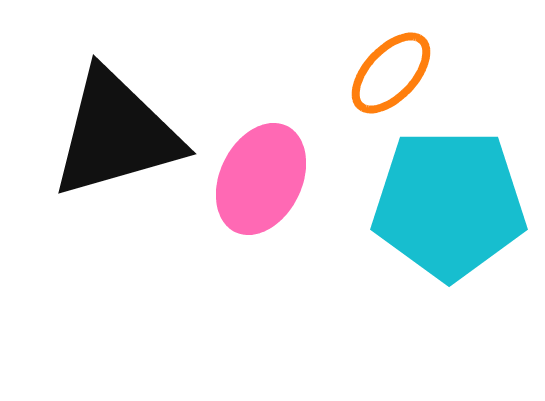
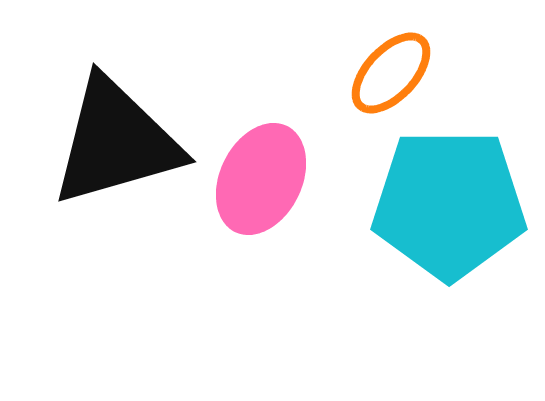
black triangle: moved 8 px down
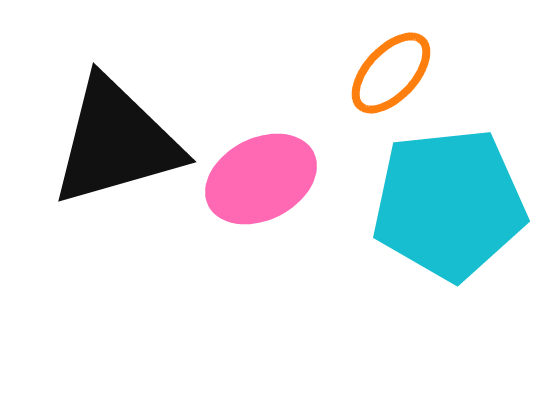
pink ellipse: rotated 37 degrees clockwise
cyan pentagon: rotated 6 degrees counterclockwise
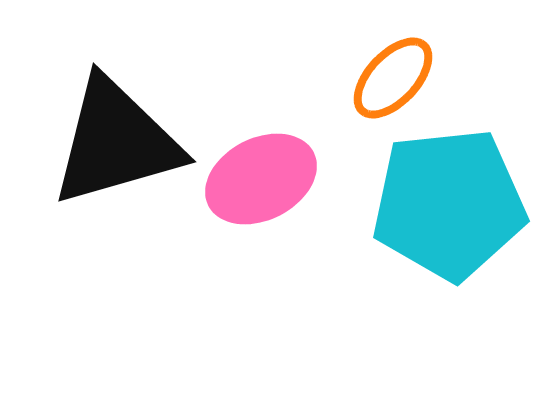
orange ellipse: moved 2 px right, 5 px down
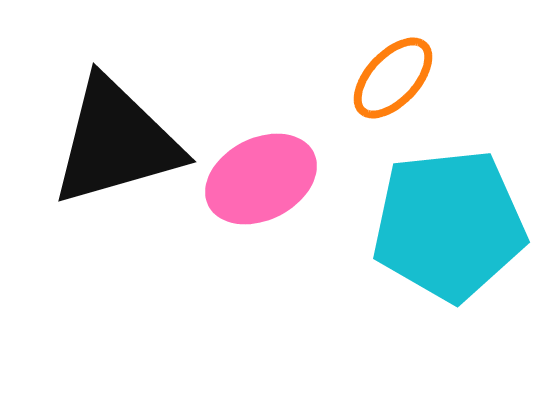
cyan pentagon: moved 21 px down
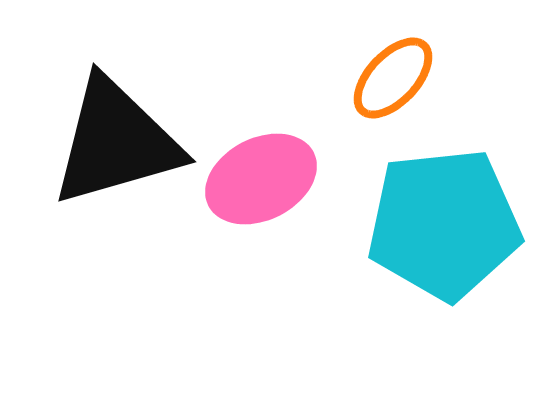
cyan pentagon: moved 5 px left, 1 px up
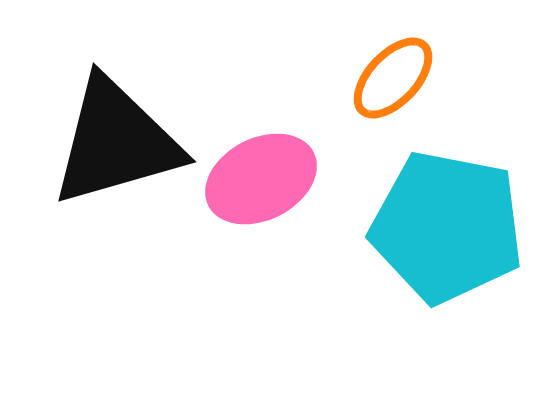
cyan pentagon: moved 3 px right, 3 px down; rotated 17 degrees clockwise
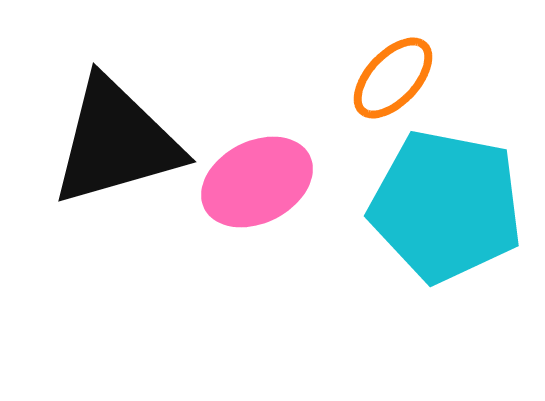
pink ellipse: moved 4 px left, 3 px down
cyan pentagon: moved 1 px left, 21 px up
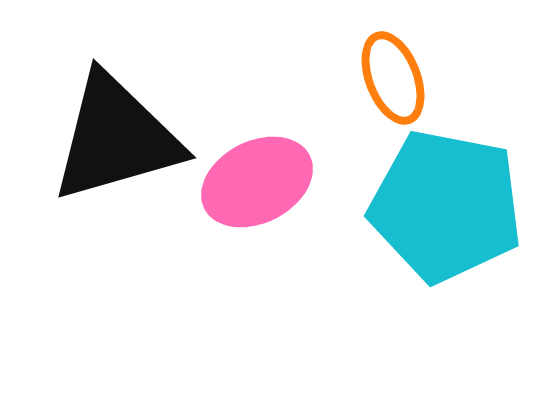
orange ellipse: rotated 64 degrees counterclockwise
black triangle: moved 4 px up
